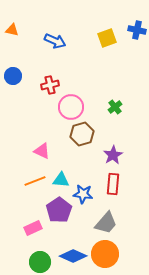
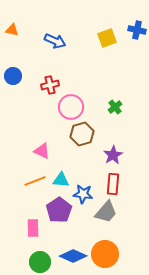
gray trapezoid: moved 11 px up
pink rectangle: rotated 66 degrees counterclockwise
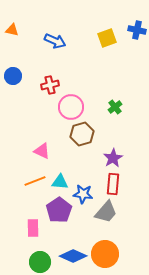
purple star: moved 3 px down
cyan triangle: moved 1 px left, 2 px down
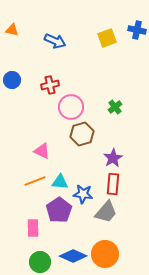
blue circle: moved 1 px left, 4 px down
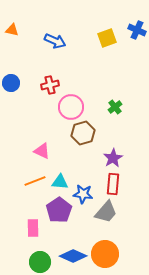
blue cross: rotated 12 degrees clockwise
blue circle: moved 1 px left, 3 px down
brown hexagon: moved 1 px right, 1 px up
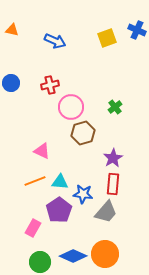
pink rectangle: rotated 30 degrees clockwise
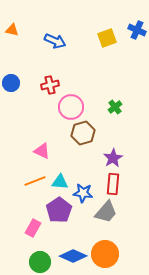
blue star: moved 1 px up
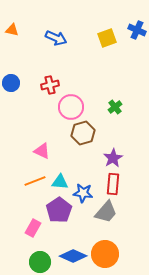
blue arrow: moved 1 px right, 3 px up
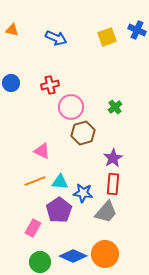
yellow square: moved 1 px up
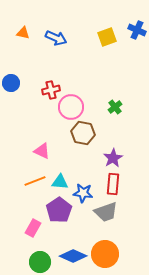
orange triangle: moved 11 px right, 3 px down
red cross: moved 1 px right, 5 px down
brown hexagon: rotated 25 degrees clockwise
gray trapezoid: rotated 30 degrees clockwise
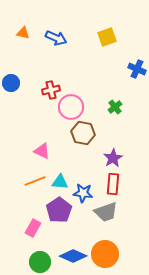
blue cross: moved 39 px down
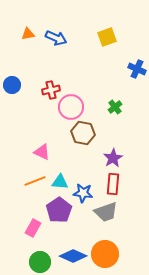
orange triangle: moved 5 px right, 1 px down; rotated 24 degrees counterclockwise
blue circle: moved 1 px right, 2 px down
pink triangle: moved 1 px down
